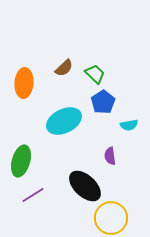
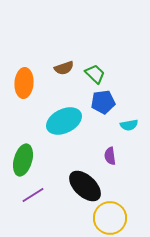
brown semicircle: rotated 24 degrees clockwise
blue pentagon: rotated 25 degrees clockwise
green ellipse: moved 2 px right, 1 px up
yellow circle: moved 1 px left
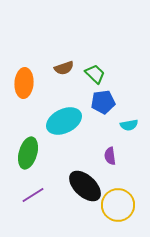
green ellipse: moved 5 px right, 7 px up
yellow circle: moved 8 px right, 13 px up
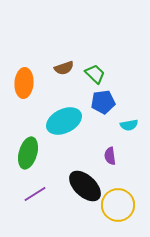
purple line: moved 2 px right, 1 px up
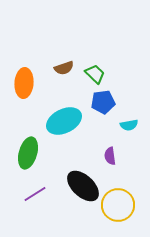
black ellipse: moved 2 px left
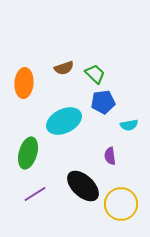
yellow circle: moved 3 px right, 1 px up
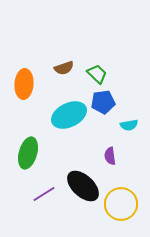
green trapezoid: moved 2 px right
orange ellipse: moved 1 px down
cyan ellipse: moved 5 px right, 6 px up
purple line: moved 9 px right
